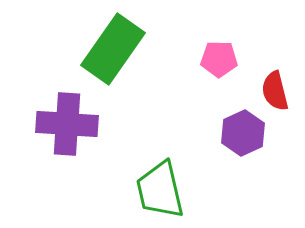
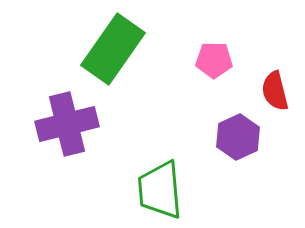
pink pentagon: moved 5 px left, 1 px down
purple cross: rotated 18 degrees counterclockwise
purple hexagon: moved 5 px left, 4 px down
green trapezoid: rotated 8 degrees clockwise
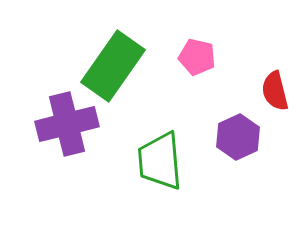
green rectangle: moved 17 px down
pink pentagon: moved 17 px left, 3 px up; rotated 12 degrees clockwise
green trapezoid: moved 29 px up
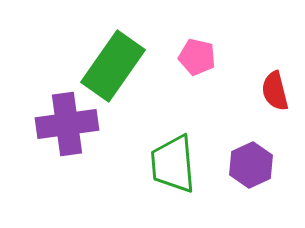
purple cross: rotated 6 degrees clockwise
purple hexagon: moved 13 px right, 28 px down
green trapezoid: moved 13 px right, 3 px down
